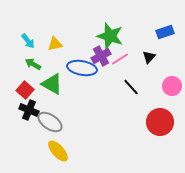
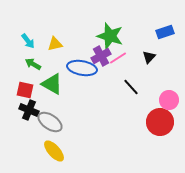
pink line: moved 2 px left, 1 px up
pink circle: moved 3 px left, 14 px down
red square: rotated 30 degrees counterclockwise
yellow ellipse: moved 4 px left
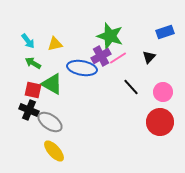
green arrow: moved 1 px up
red square: moved 8 px right
pink circle: moved 6 px left, 8 px up
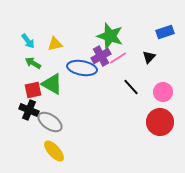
red square: rotated 24 degrees counterclockwise
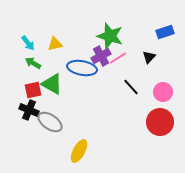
cyan arrow: moved 2 px down
yellow ellipse: moved 25 px right; rotated 70 degrees clockwise
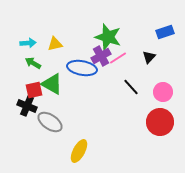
green star: moved 2 px left, 1 px down
cyan arrow: rotated 56 degrees counterclockwise
red square: moved 1 px right
black cross: moved 2 px left, 4 px up
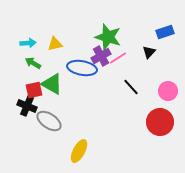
black triangle: moved 5 px up
pink circle: moved 5 px right, 1 px up
gray ellipse: moved 1 px left, 1 px up
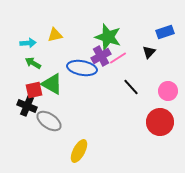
yellow triangle: moved 9 px up
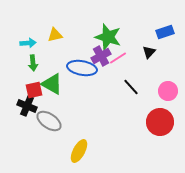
green arrow: rotated 126 degrees counterclockwise
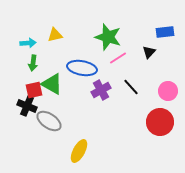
blue rectangle: rotated 12 degrees clockwise
purple cross: moved 34 px down
green arrow: rotated 14 degrees clockwise
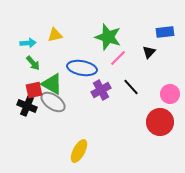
pink line: rotated 12 degrees counterclockwise
green arrow: rotated 49 degrees counterclockwise
pink circle: moved 2 px right, 3 px down
gray ellipse: moved 4 px right, 19 px up
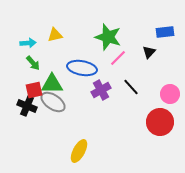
green triangle: rotated 30 degrees counterclockwise
